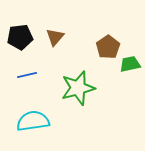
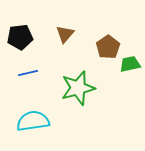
brown triangle: moved 10 px right, 3 px up
blue line: moved 1 px right, 2 px up
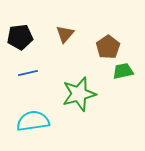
green trapezoid: moved 7 px left, 7 px down
green star: moved 1 px right, 6 px down
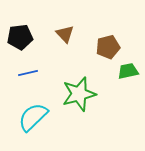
brown triangle: rotated 24 degrees counterclockwise
brown pentagon: rotated 20 degrees clockwise
green trapezoid: moved 5 px right
cyan semicircle: moved 4 px up; rotated 36 degrees counterclockwise
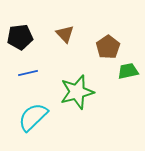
brown pentagon: rotated 20 degrees counterclockwise
green star: moved 2 px left, 2 px up
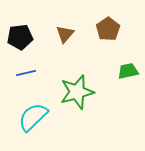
brown triangle: rotated 24 degrees clockwise
brown pentagon: moved 18 px up
blue line: moved 2 px left
